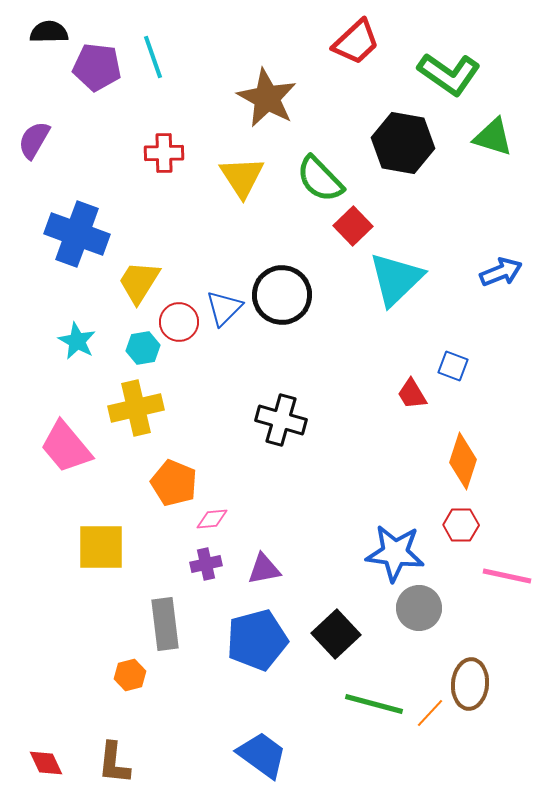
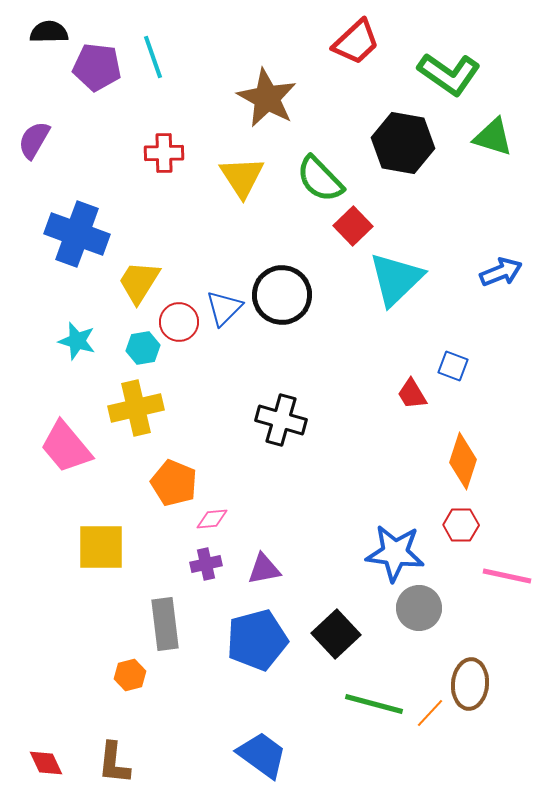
cyan star at (77, 341): rotated 12 degrees counterclockwise
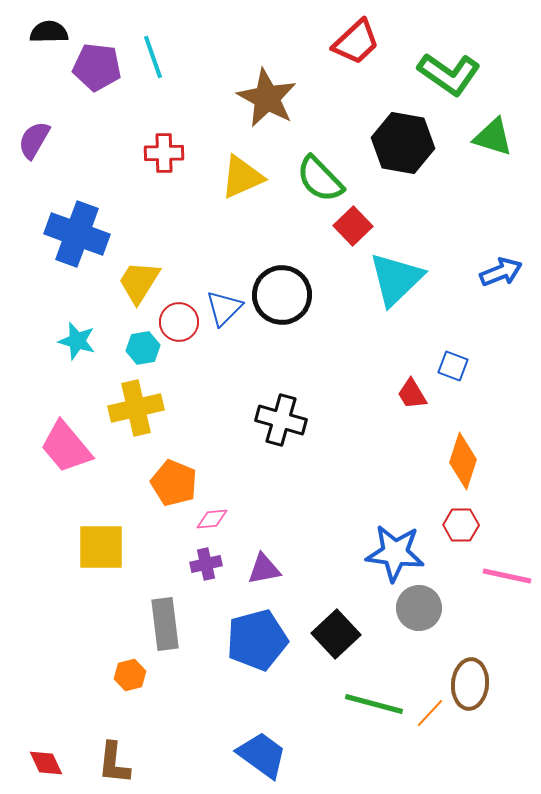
yellow triangle at (242, 177): rotated 39 degrees clockwise
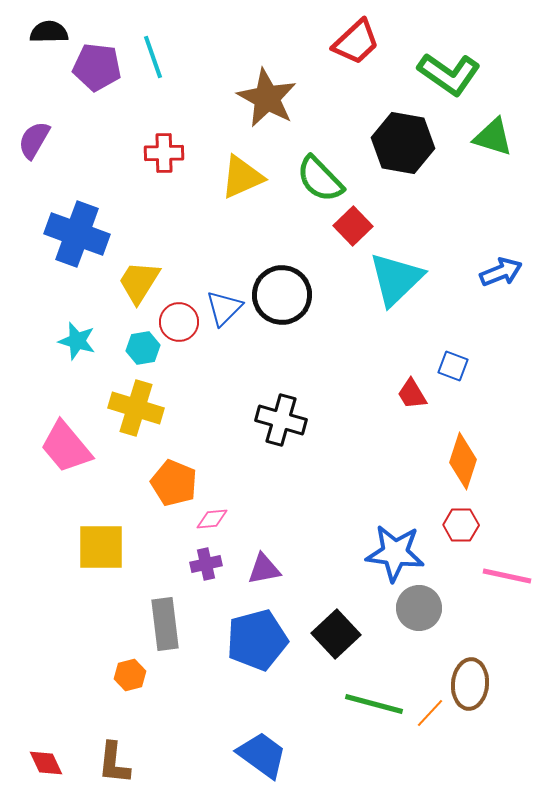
yellow cross at (136, 408): rotated 30 degrees clockwise
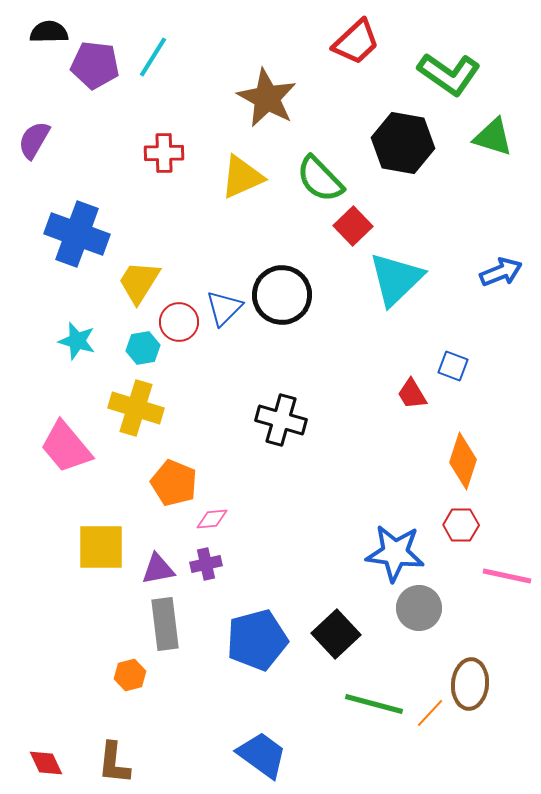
cyan line at (153, 57): rotated 51 degrees clockwise
purple pentagon at (97, 67): moved 2 px left, 2 px up
purple triangle at (264, 569): moved 106 px left
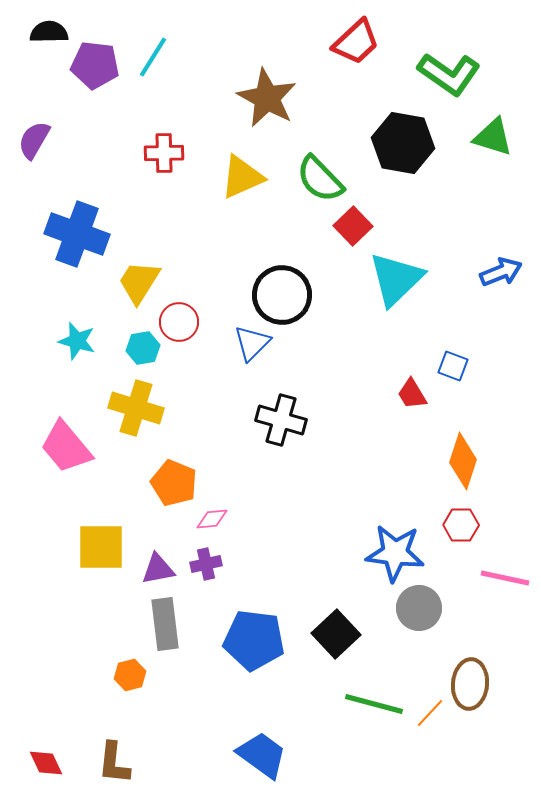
blue triangle at (224, 308): moved 28 px right, 35 px down
pink line at (507, 576): moved 2 px left, 2 px down
blue pentagon at (257, 640): moved 3 px left; rotated 22 degrees clockwise
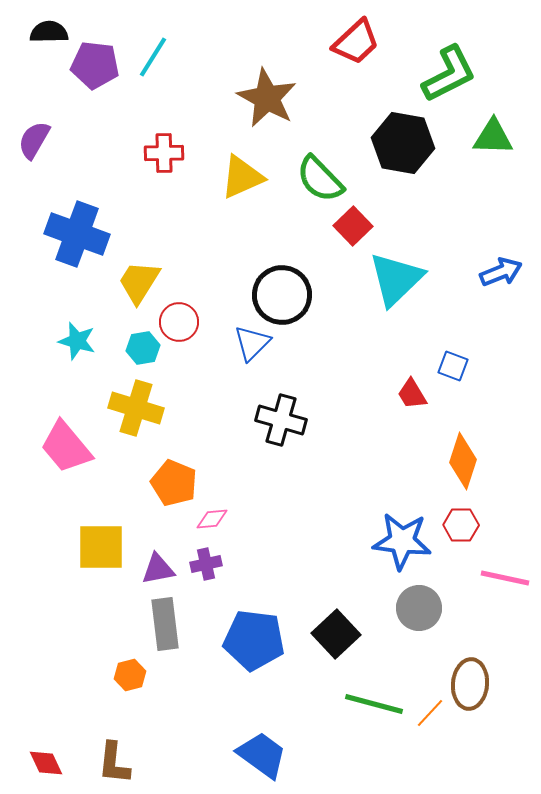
green L-shape at (449, 74): rotated 62 degrees counterclockwise
green triangle at (493, 137): rotated 15 degrees counterclockwise
blue star at (395, 553): moved 7 px right, 12 px up
